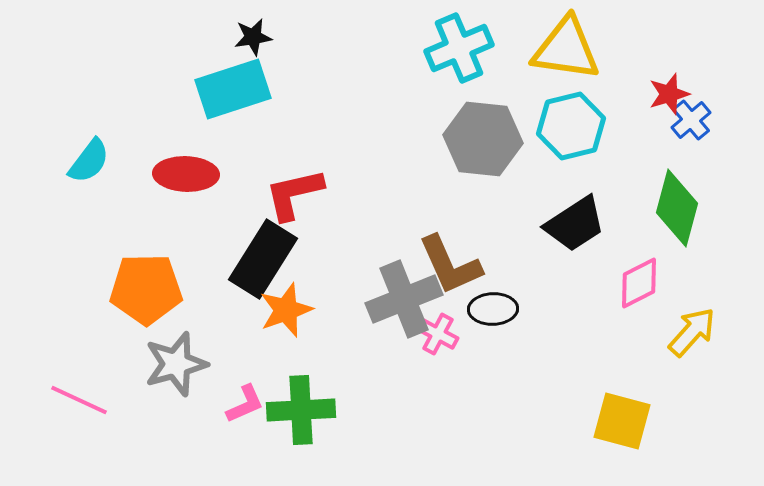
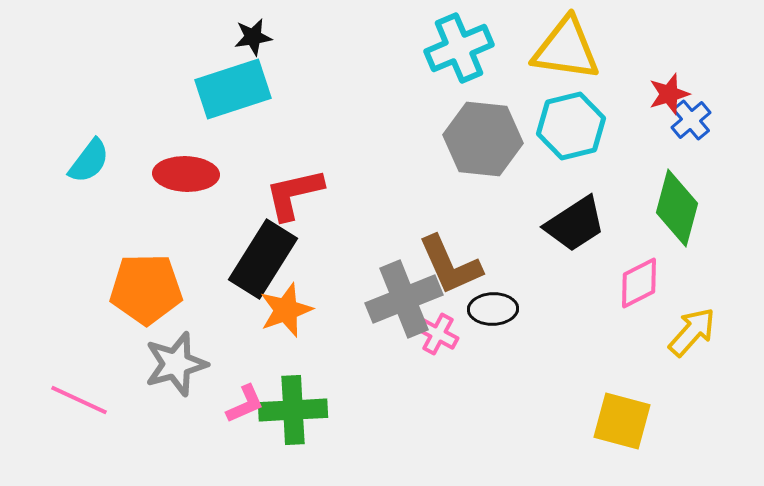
green cross: moved 8 px left
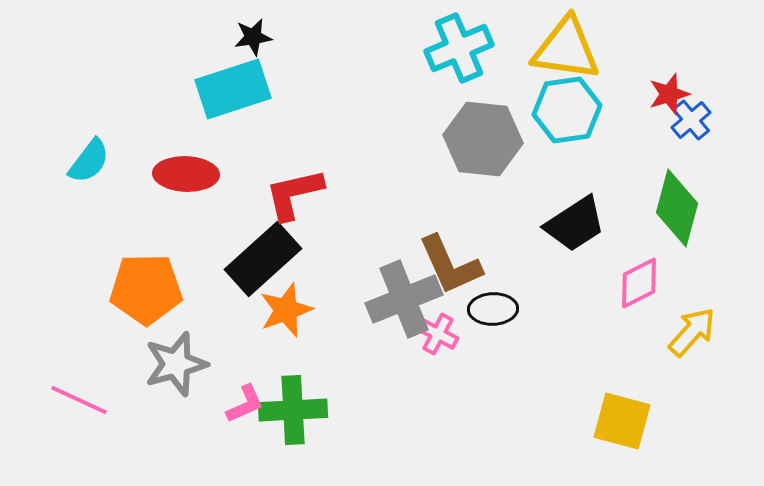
cyan hexagon: moved 4 px left, 16 px up; rotated 6 degrees clockwise
black rectangle: rotated 16 degrees clockwise
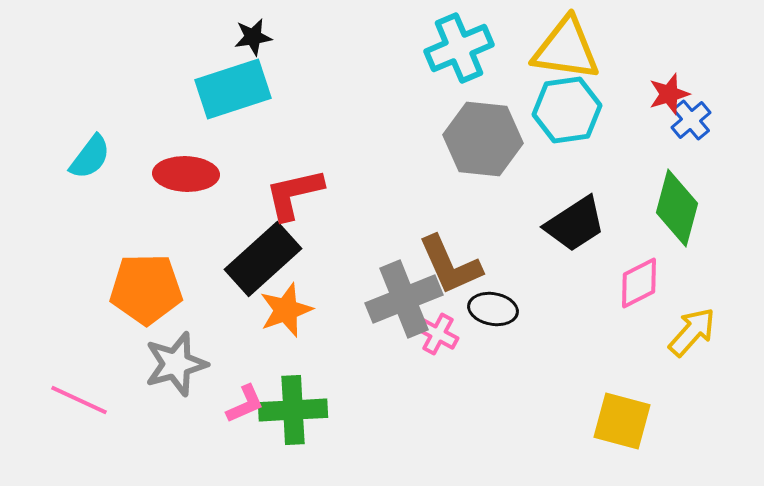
cyan semicircle: moved 1 px right, 4 px up
black ellipse: rotated 12 degrees clockwise
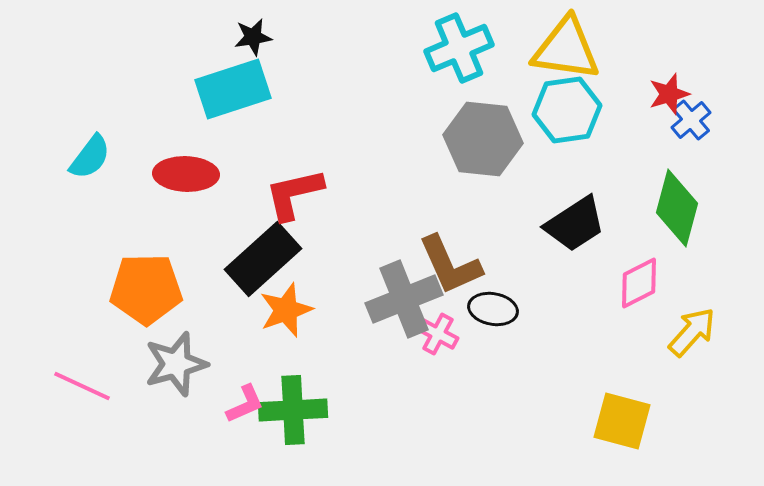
pink line: moved 3 px right, 14 px up
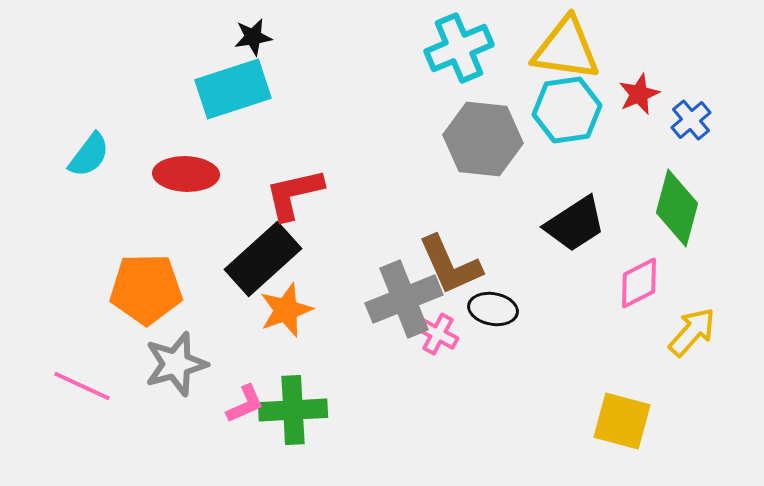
red star: moved 30 px left; rotated 6 degrees counterclockwise
cyan semicircle: moved 1 px left, 2 px up
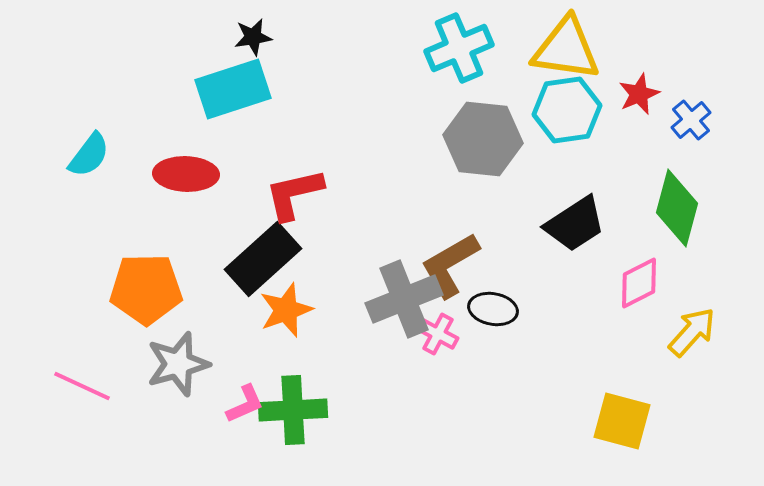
brown L-shape: rotated 84 degrees clockwise
gray star: moved 2 px right
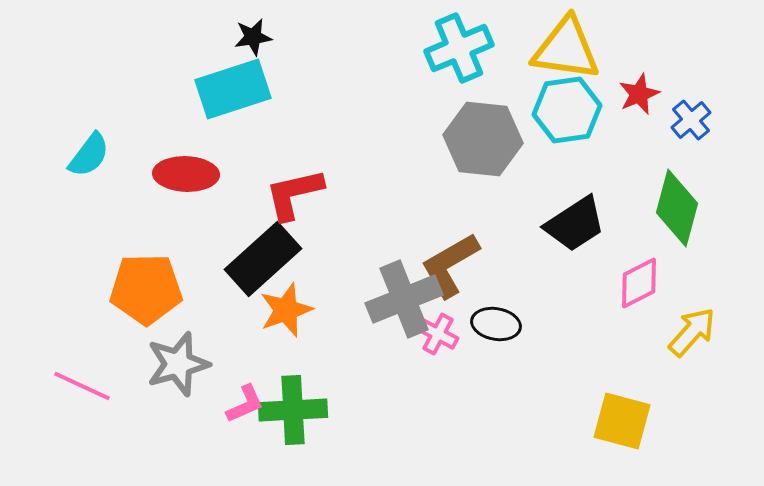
black ellipse: moved 3 px right, 15 px down
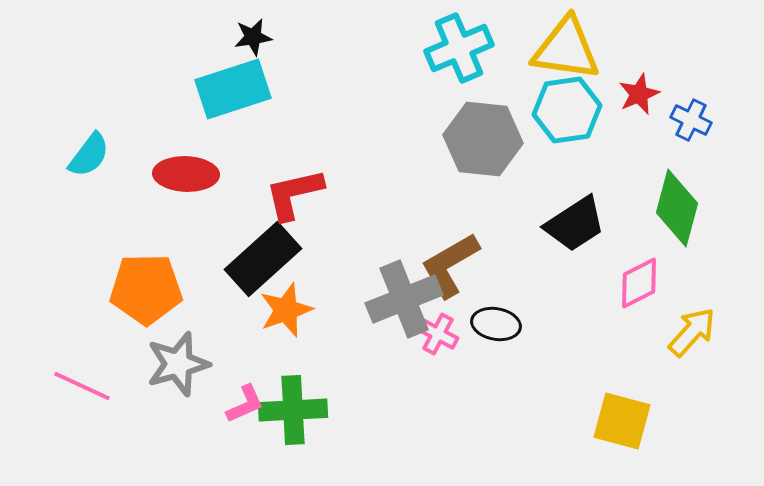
blue cross: rotated 24 degrees counterclockwise
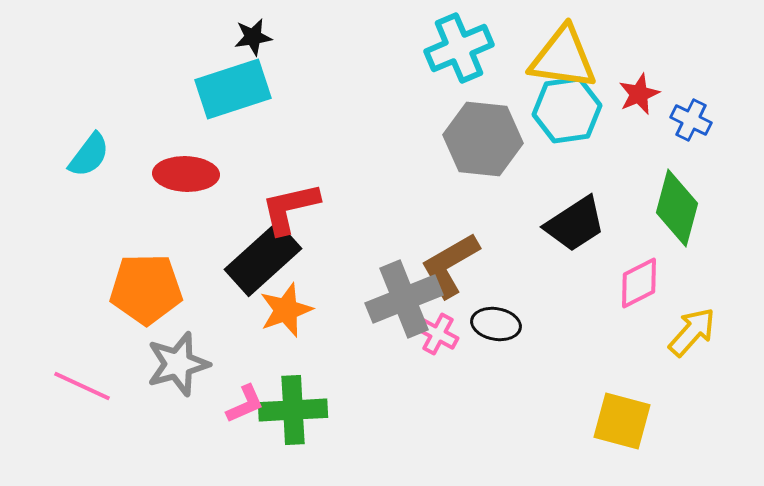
yellow triangle: moved 3 px left, 9 px down
red L-shape: moved 4 px left, 14 px down
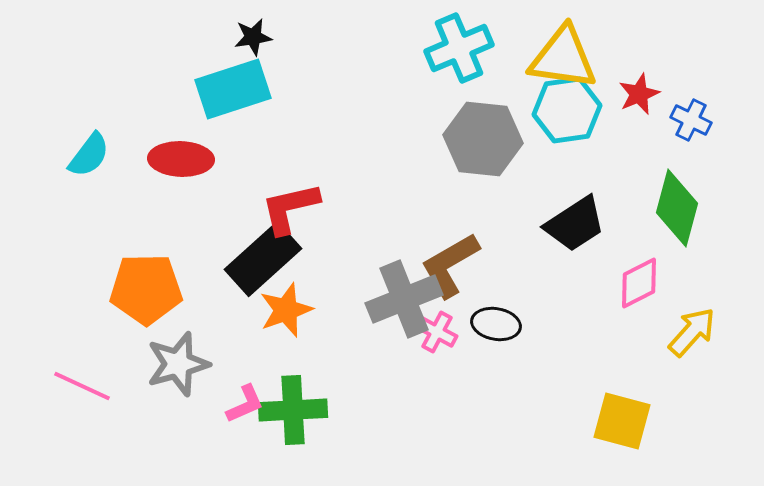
red ellipse: moved 5 px left, 15 px up
pink cross: moved 1 px left, 2 px up
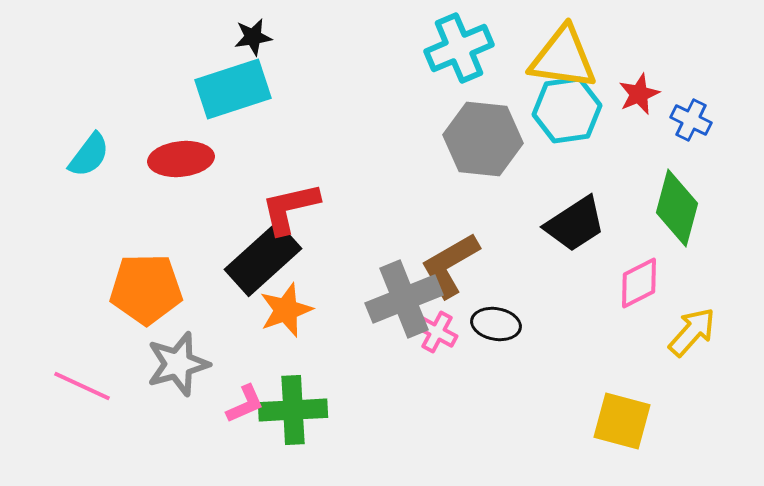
red ellipse: rotated 8 degrees counterclockwise
